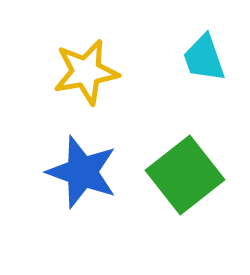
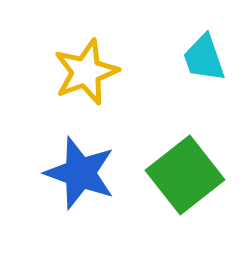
yellow star: rotated 10 degrees counterclockwise
blue star: moved 2 px left, 1 px down
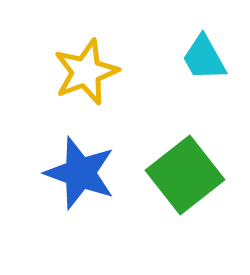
cyan trapezoid: rotated 10 degrees counterclockwise
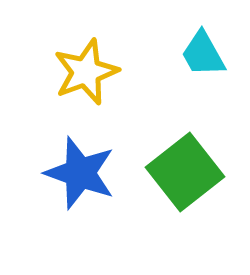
cyan trapezoid: moved 1 px left, 4 px up
green square: moved 3 px up
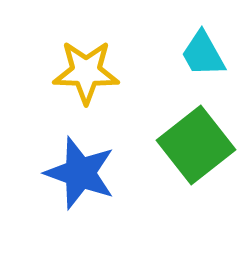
yellow star: rotated 22 degrees clockwise
green square: moved 11 px right, 27 px up
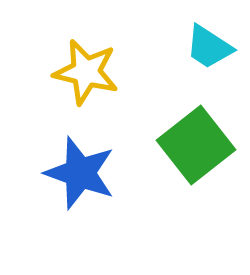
cyan trapezoid: moved 6 px right, 7 px up; rotated 28 degrees counterclockwise
yellow star: rotated 12 degrees clockwise
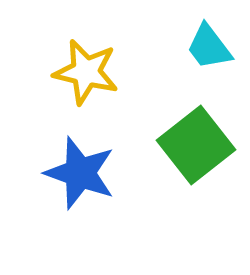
cyan trapezoid: rotated 20 degrees clockwise
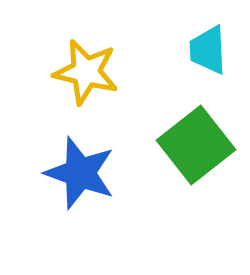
cyan trapezoid: moved 1 px left, 3 px down; rotated 34 degrees clockwise
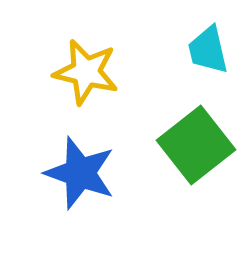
cyan trapezoid: rotated 10 degrees counterclockwise
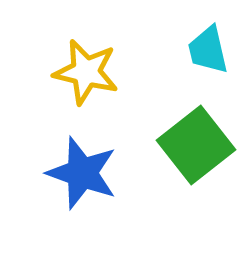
blue star: moved 2 px right
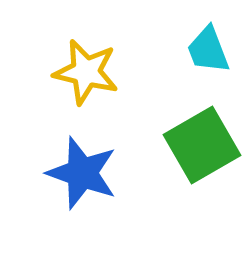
cyan trapezoid: rotated 8 degrees counterclockwise
green square: moved 6 px right; rotated 8 degrees clockwise
